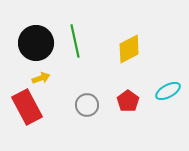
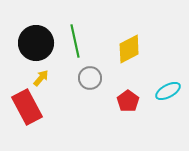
yellow arrow: rotated 30 degrees counterclockwise
gray circle: moved 3 px right, 27 px up
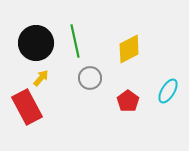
cyan ellipse: rotated 30 degrees counterclockwise
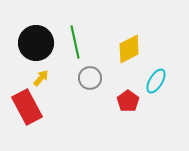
green line: moved 1 px down
cyan ellipse: moved 12 px left, 10 px up
